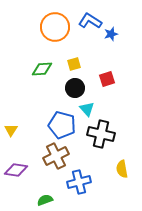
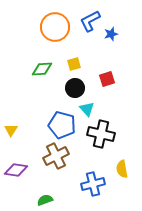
blue L-shape: rotated 60 degrees counterclockwise
blue cross: moved 14 px right, 2 px down
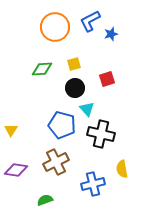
brown cross: moved 6 px down
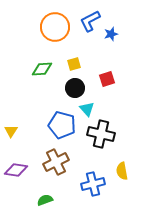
yellow triangle: moved 1 px down
yellow semicircle: moved 2 px down
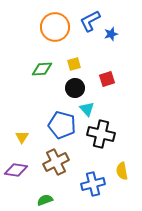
yellow triangle: moved 11 px right, 6 px down
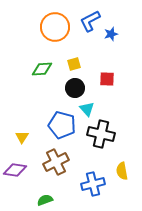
red square: rotated 21 degrees clockwise
purple diamond: moved 1 px left
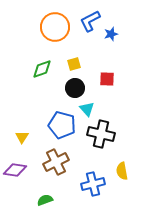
green diamond: rotated 15 degrees counterclockwise
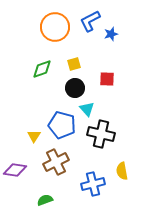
yellow triangle: moved 12 px right, 1 px up
